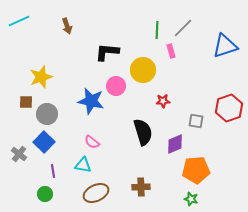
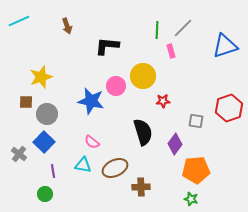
black L-shape: moved 6 px up
yellow circle: moved 6 px down
purple diamond: rotated 30 degrees counterclockwise
brown ellipse: moved 19 px right, 25 px up
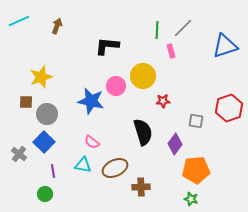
brown arrow: moved 10 px left; rotated 140 degrees counterclockwise
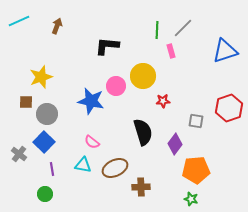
blue triangle: moved 5 px down
purple line: moved 1 px left, 2 px up
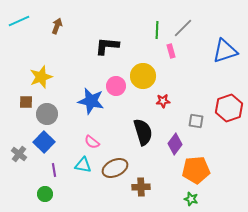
purple line: moved 2 px right, 1 px down
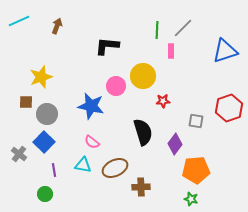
pink rectangle: rotated 16 degrees clockwise
blue star: moved 5 px down
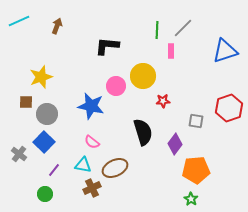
purple line: rotated 48 degrees clockwise
brown cross: moved 49 px left, 1 px down; rotated 24 degrees counterclockwise
green star: rotated 16 degrees clockwise
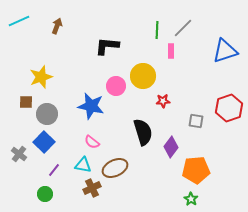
purple diamond: moved 4 px left, 3 px down
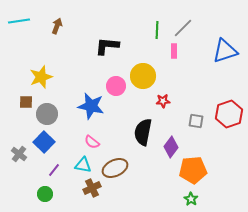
cyan line: rotated 15 degrees clockwise
pink rectangle: moved 3 px right
red hexagon: moved 6 px down
black semicircle: rotated 152 degrees counterclockwise
orange pentagon: moved 3 px left
